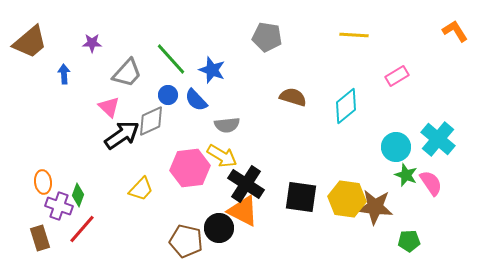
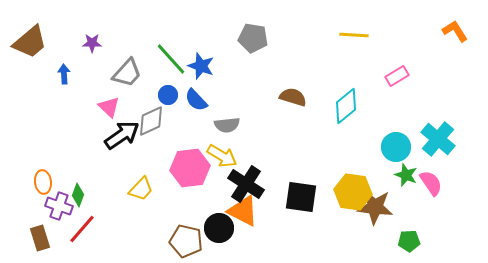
gray pentagon: moved 14 px left, 1 px down
blue star: moved 11 px left, 4 px up
yellow hexagon: moved 6 px right, 7 px up
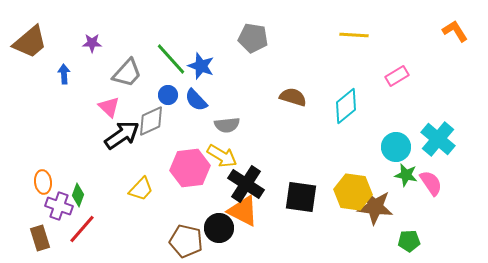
green star: rotated 10 degrees counterclockwise
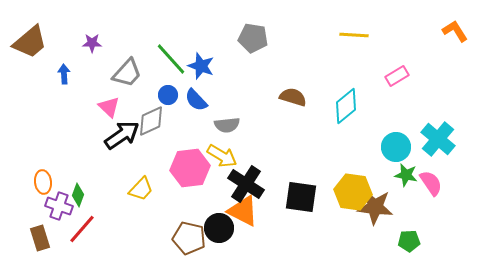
brown pentagon: moved 3 px right, 3 px up
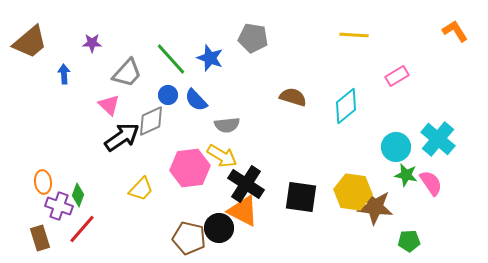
blue star: moved 9 px right, 8 px up
pink triangle: moved 2 px up
black arrow: moved 2 px down
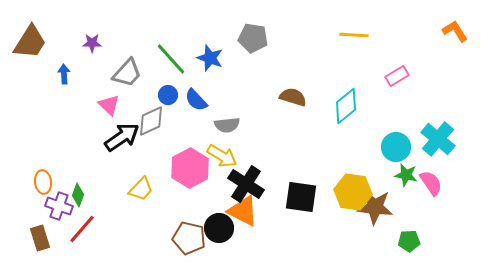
brown trapezoid: rotated 18 degrees counterclockwise
pink hexagon: rotated 21 degrees counterclockwise
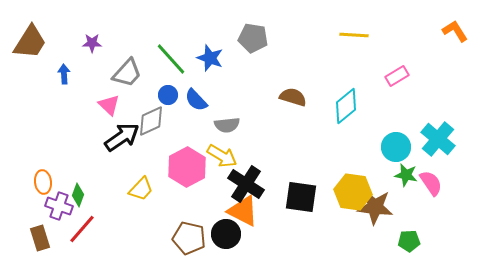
pink hexagon: moved 3 px left, 1 px up
black circle: moved 7 px right, 6 px down
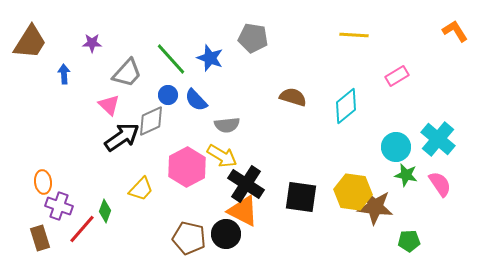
pink semicircle: moved 9 px right, 1 px down
green diamond: moved 27 px right, 16 px down
